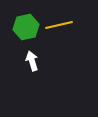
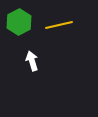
green hexagon: moved 7 px left, 5 px up; rotated 15 degrees counterclockwise
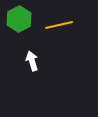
green hexagon: moved 3 px up
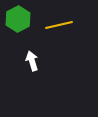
green hexagon: moved 1 px left
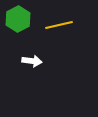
white arrow: rotated 114 degrees clockwise
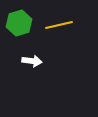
green hexagon: moved 1 px right, 4 px down; rotated 10 degrees clockwise
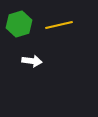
green hexagon: moved 1 px down
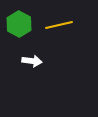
green hexagon: rotated 15 degrees counterclockwise
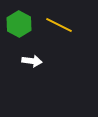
yellow line: rotated 40 degrees clockwise
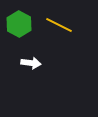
white arrow: moved 1 px left, 2 px down
